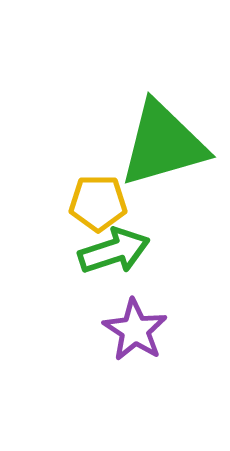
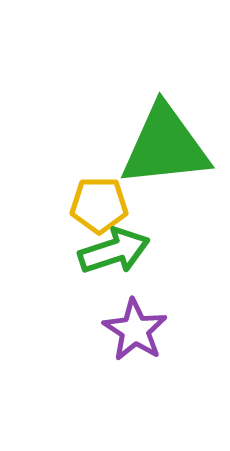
green triangle: moved 2 px right, 2 px down; rotated 10 degrees clockwise
yellow pentagon: moved 1 px right, 2 px down
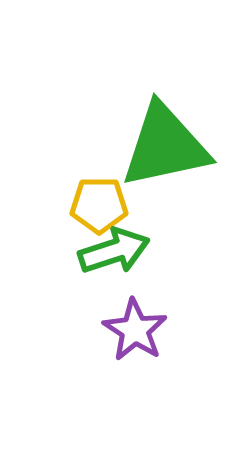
green triangle: rotated 6 degrees counterclockwise
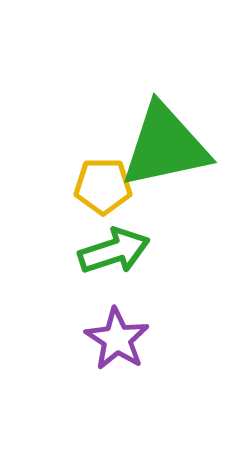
yellow pentagon: moved 4 px right, 19 px up
purple star: moved 18 px left, 9 px down
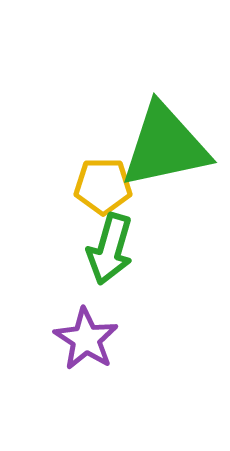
green arrow: moved 4 px left, 2 px up; rotated 124 degrees clockwise
purple star: moved 31 px left
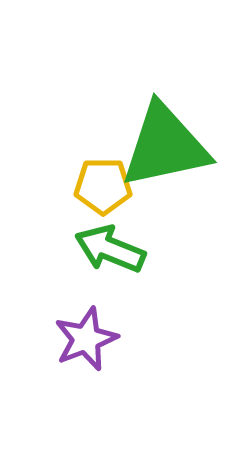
green arrow: rotated 96 degrees clockwise
purple star: rotated 18 degrees clockwise
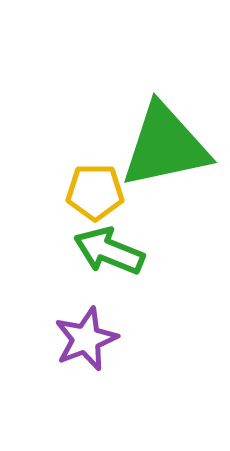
yellow pentagon: moved 8 px left, 6 px down
green arrow: moved 1 px left, 2 px down
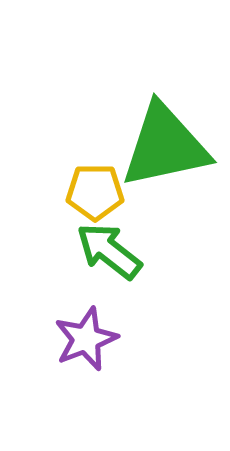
green arrow: rotated 16 degrees clockwise
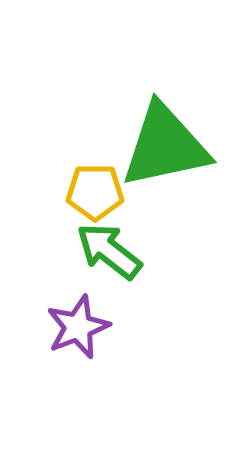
purple star: moved 8 px left, 12 px up
